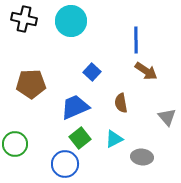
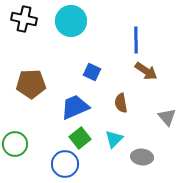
blue square: rotated 18 degrees counterclockwise
cyan triangle: rotated 18 degrees counterclockwise
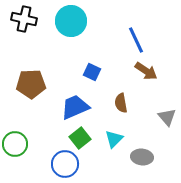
blue line: rotated 24 degrees counterclockwise
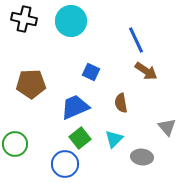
blue square: moved 1 px left
gray triangle: moved 10 px down
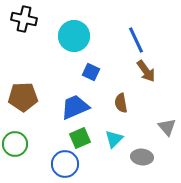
cyan circle: moved 3 px right, 15 px down
brown arrow: rotated 20 degrees clockwise
brown pentagon: moved 8 px left, 13 px down
green square: rotated 15 degrees clockwise
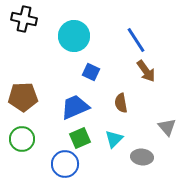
blue line: rotated 8 degrees counterclockwise
green circle: moved 7 px right, 5 px up
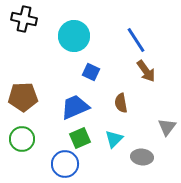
gray triangle: rotated 18 degrees clockwise
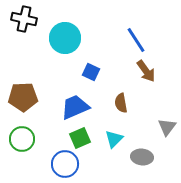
cyan circle: moved 9 px left, 2 px down
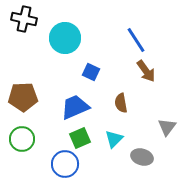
gray ellipse: rotated 10 degrees clockwise
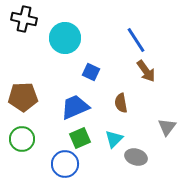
gray ellipse: moved 6 px left
